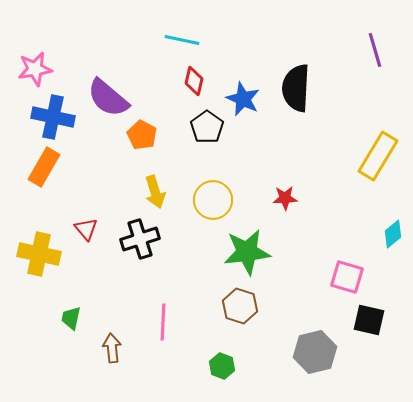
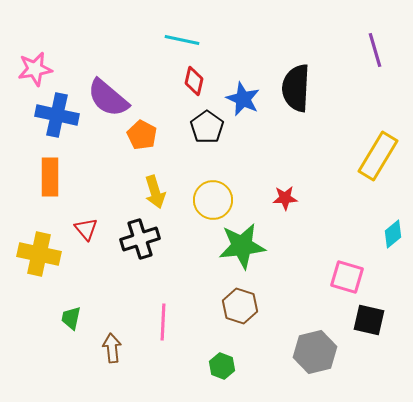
blue cross: moved 4 px right, 2 px up
orange rectangle: moved 6 px right, 10 px down; rotated 30 degrees counterclockwise
green star: moved 5 px left, 6 px up
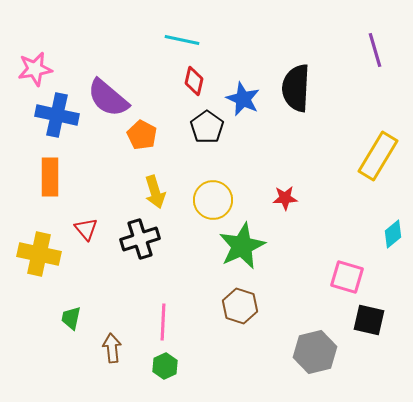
green star: rotated 18 degrees counterclockwise
green hexagon: moved 57 px left; rotated 15 degrees clockwise
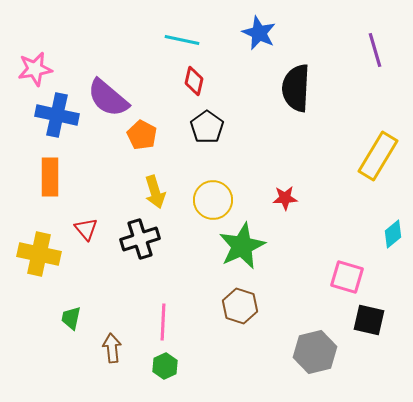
blue star: moved 16 px right, 66 px up
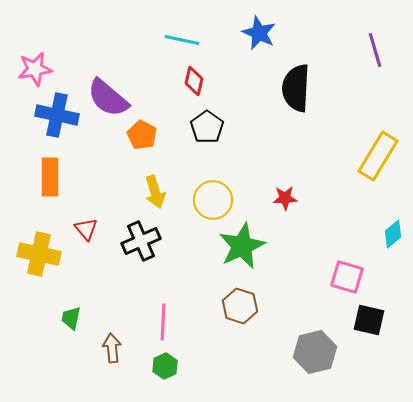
black cross: moved 1 px right, 2 px down; rotated 6 degrees counterclockwise
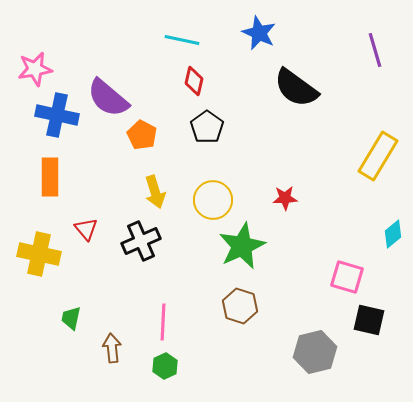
black semicircle: rotated 57 degrees counterclockwise
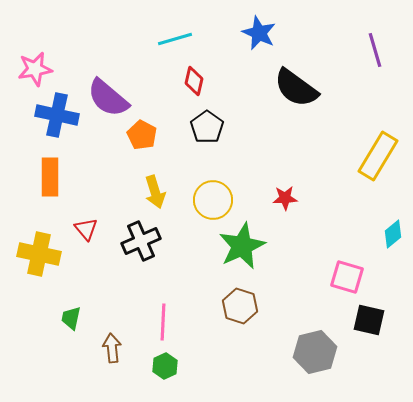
cyan line: moved 7 px left, 1 px up; rotated 28 degrees counterclockwise
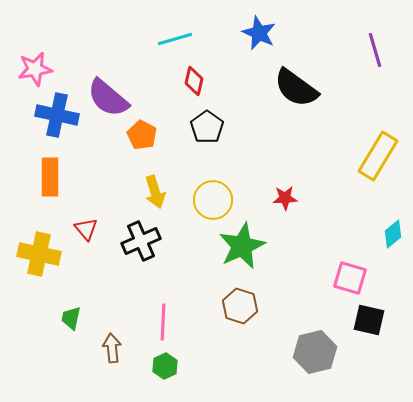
pink square: moved 3 px right, 1 px down
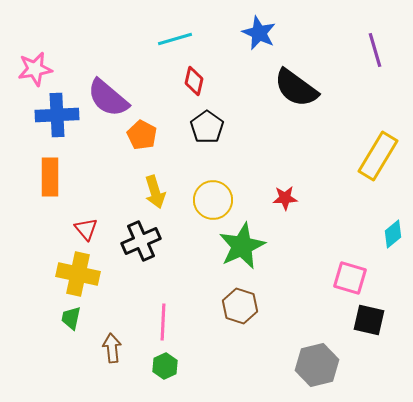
blue cross: rotated 15 degrees counterclockwise
yellow cross: moved 39 px right, 20 px down
gray hexagon: moved 2 px right, 13 px down
